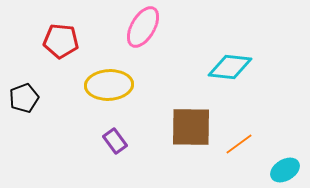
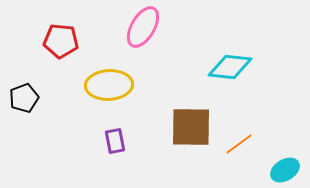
purple rectangle: rotated 25 degrees clockwise
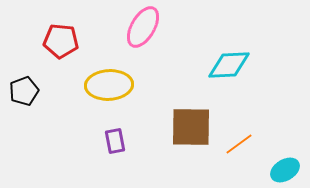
cyan diamond: moved 1 px left, 2 px up; rotated 9 degrees counterclockwise
black pentagon: moved 7 px up
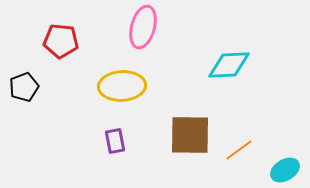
pink ellipse: rotated 15 degrees counterclockwise
yellow ellipse: moved 13 px right, 1 px down
black pentagon: moved 4 px up
brown square: moved 1 px left, 8 px down
orange line: moved 6 px down
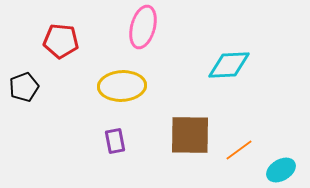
cyan ellipse: moved 4 px left
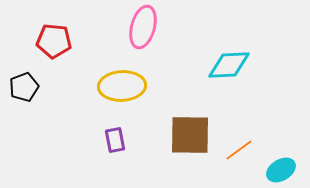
red pentagon: moved 7 px left
purple rectangle: moved 1 px up
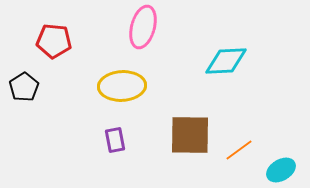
cyan diamond: moved 3 px left, 4 px up
black pentagon: rotated 12 degrees counterclockwise
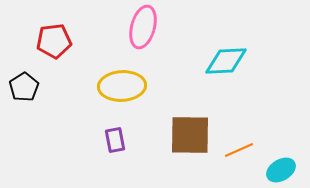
red pentagon: rotated 12 degrees counterclockwise
orange line: rotated 12 degrees clockwise
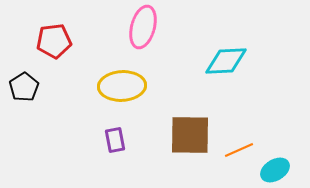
cyan ellipse: moved 6 px left
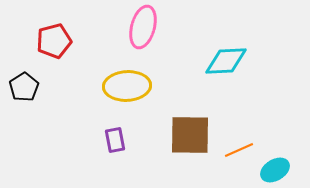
red pentagon: rotated 8 degrees counterclockwise
yellow ellipse: moved 5 px right
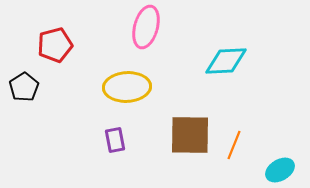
pink ellipse: moved 3 px right
red pentagon: moved 1 px right, 4 px down
yellow ellipse: moved 1 px down
orange line: moved 5 px left, 5 px up; rotated 44 degrees counterclockwise
cyan ellipse: moved 5 px right
